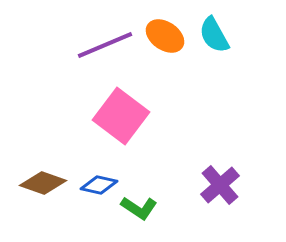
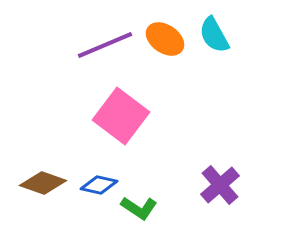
orange ellipse: moved 3 px down
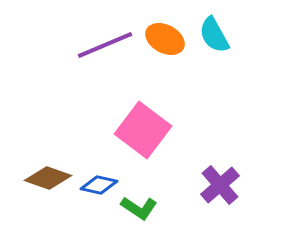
orange ellipse: rotated 6 degrees counterclockwise
pink square: moved 22 px right, 14 px down
brown diamond: moved 5 px right, 5 px up
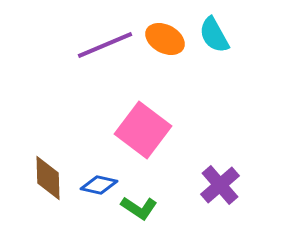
brown diamond: rotated 69 degrees clockwise
